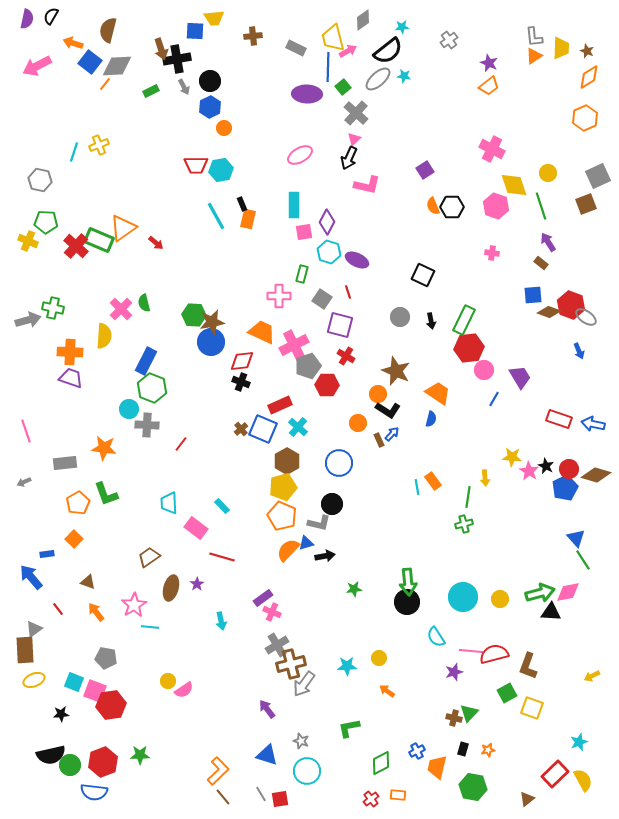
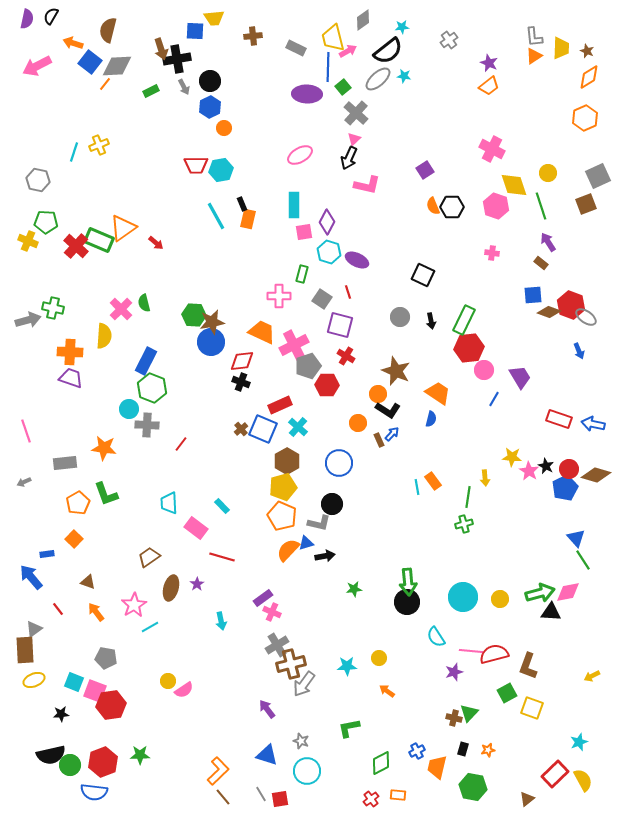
gray hexagon at (40, 180): moved 2 px left
cyan line at (150, 627): rotated 36 degrees counterclockwise
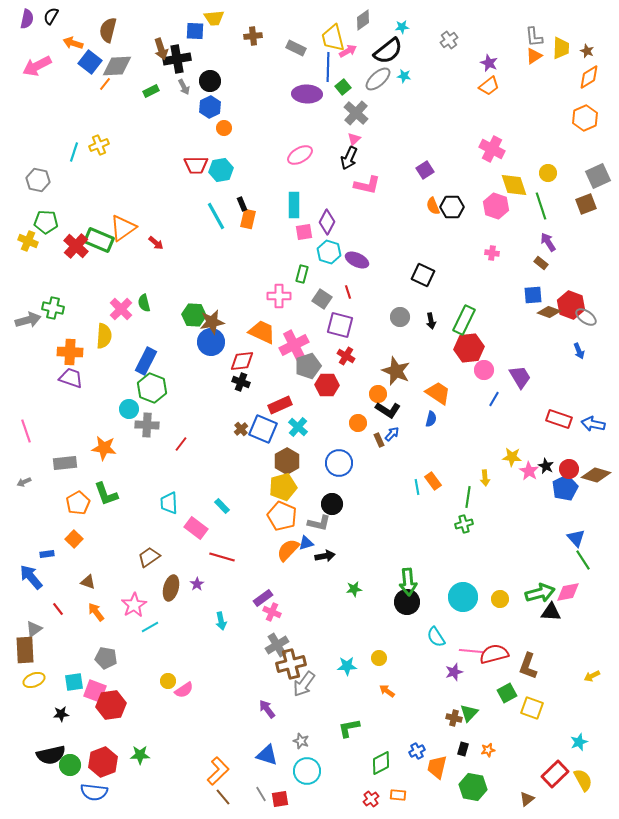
cyan square at (74, 682): rotated 30 degrees counterclockwise
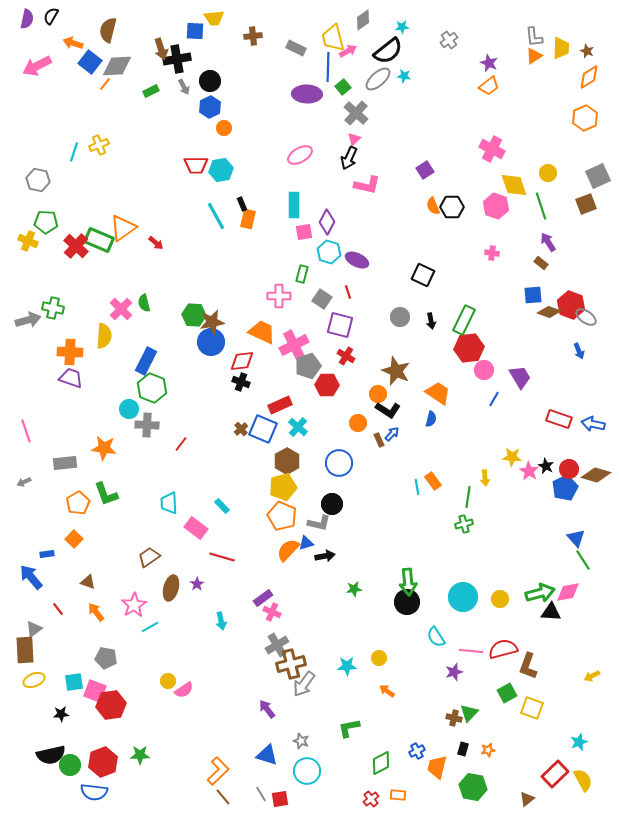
red semicircle at (494, 654): moved 9 px right, 5 px up
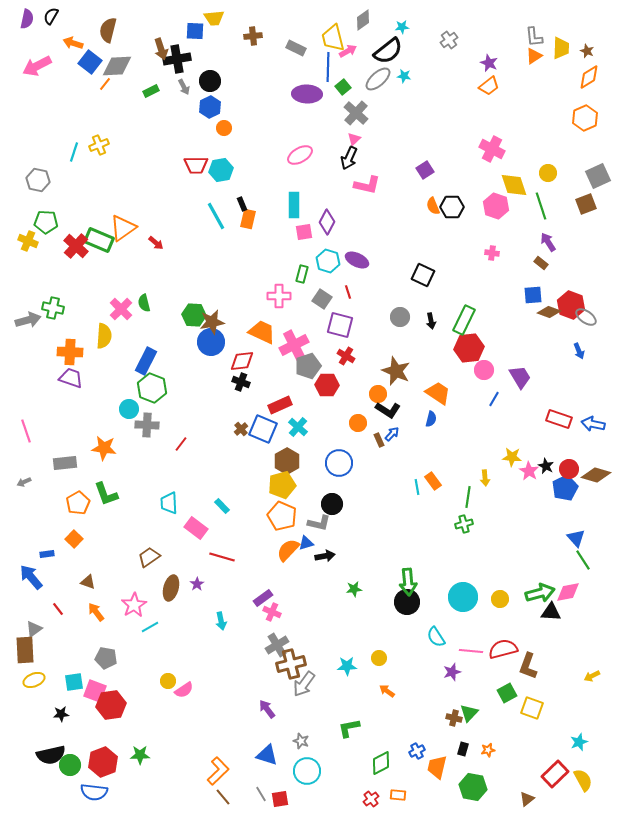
cyan hexagon at (329, 252): moved 1 px left, 9 px down
yellow pentagon at (283, 487): moved 1 px left, 2 px up
purple star at (454, 672): moved 2 px left
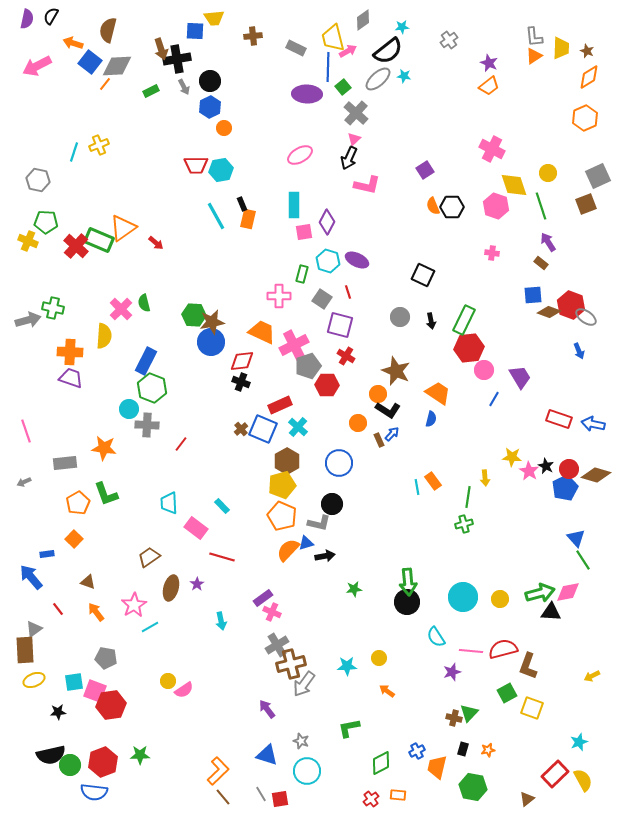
black star at (61, 714): moved 3 px left, 2 px up
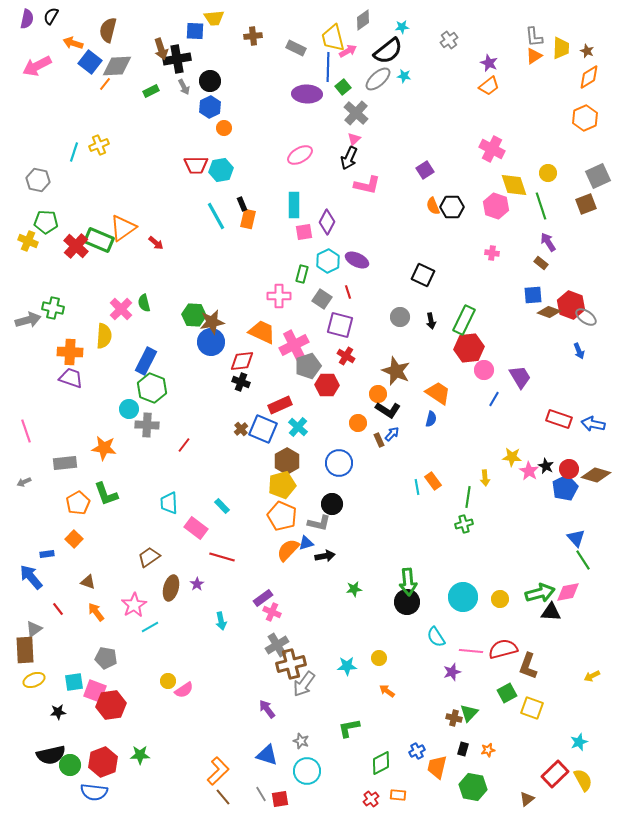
cyan hexagon at (328, 261): rotated 15 degrees clockwise
red line at (181, 444): moved 3 px right, 1 px down
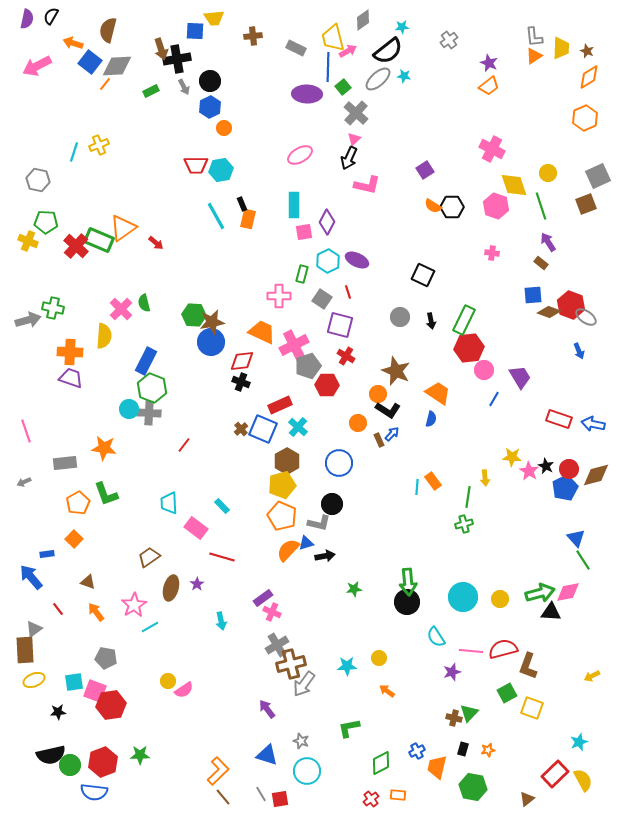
orange semicircle at (433, 206): rotated 36 degrees counterclockwise
gray cross at (147, 425): moved 2 px right, 12 px up
brown diamond at (596, 475): rotated 32 degrees counterclockwise
cyan line at (417, 487): rotated 14 degrees clockwise
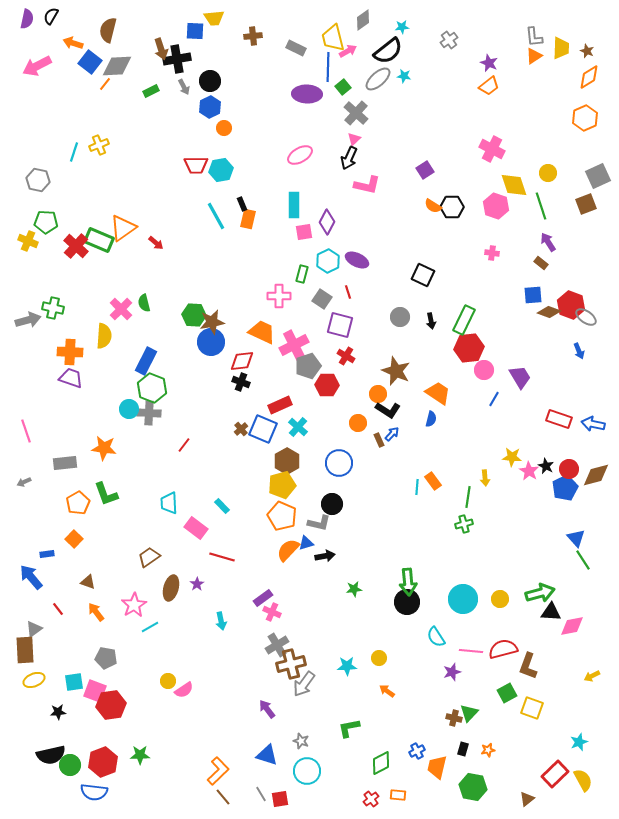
pink diamond at (568, 592): moved 4 px right, 34 px down
cyan circle at (463, 597): moved 2 px down
